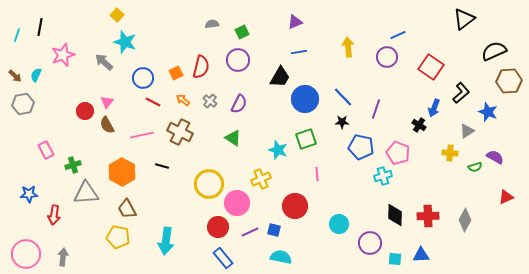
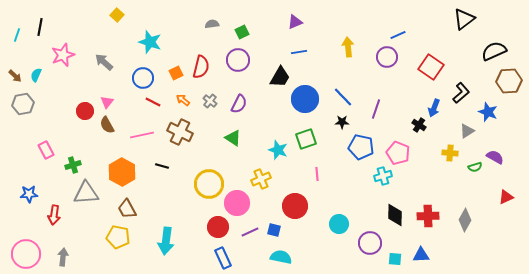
cyan star at (125, 42): moved 25 px right
blue rectangle at (223, 258): rotated 15 degrees clockwise
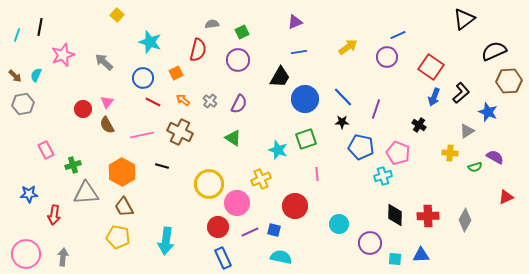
yellow arrow at (348, 47): rotated 60 degrees clockwise
red semicircle at (201, 67): moved 3 px left, 17 px up
blue arrow at (434, 108): moved 11 px up
red circle at (85, 111): moved 2 px left, 2 px up
brown trapezoid at (127, 209): moved 3 px left, 2 px up
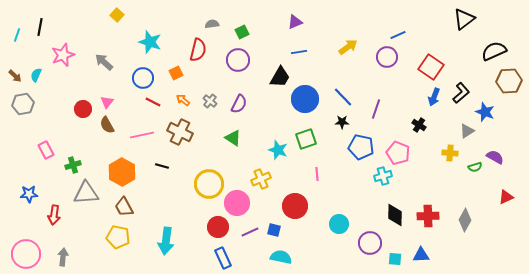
blue star at (488, 112): moved 3 px left
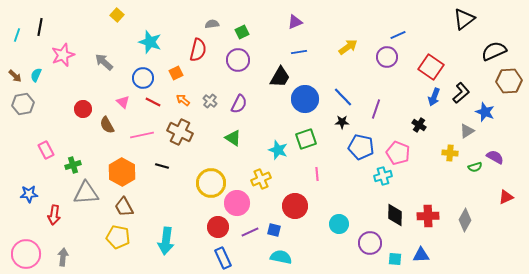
pink triangle at (107, 102): moved 16 px right; rotated 24 degrees counterclockwise
yellow circle at (209, 184): moved 2 px right, 1 px up
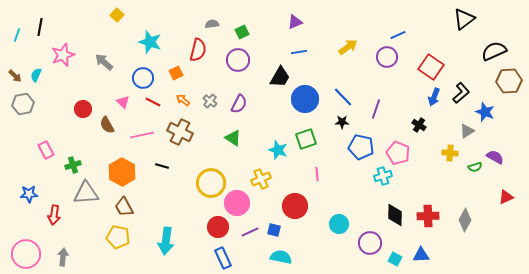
cyan square at (395, 259): rotated 24 degrees clockwise
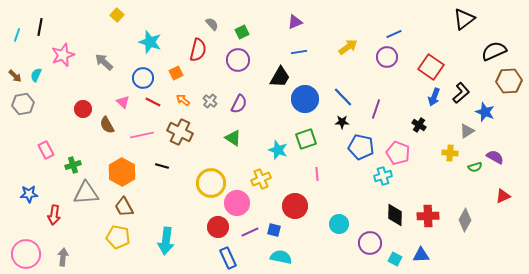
gray semicircle at (212, 24): rotated 56 degrees clockwise
blue line at (398, 35): moved 4 px left, 1 px up
red triangle at (506, 197): moved 3 px left, 1 px up
blue rectangle at (223, 258): moved 5 px right
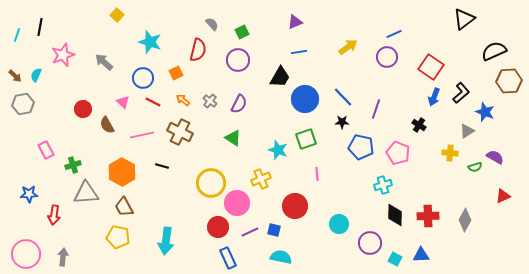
cyan cross at (383, 176): moved 9 px down
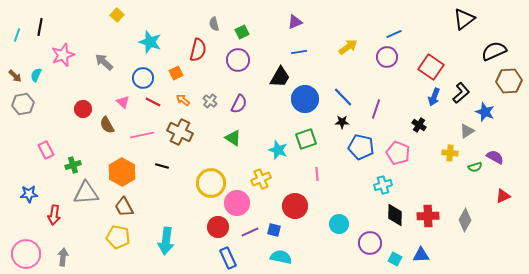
gray semicircle at (212, 24): moved 2 px right; rotated 152 degrees counterclockwise
